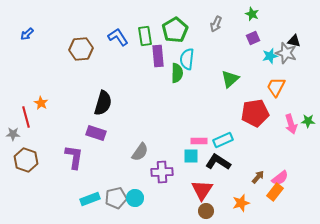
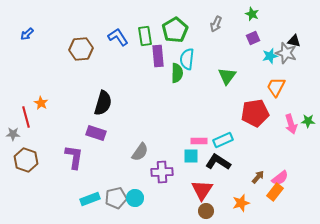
green triangle at (230, 79): moved 3 px left, 3 px up; rotated 12 degrees counterclockwise
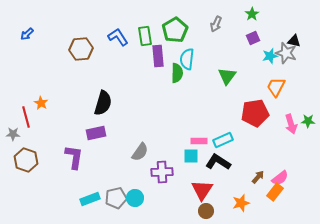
green star at (252, 14): rotated 16 degrees clockwise
purple rectangle at (96, 133): rotated 30 degrees counterclockwise
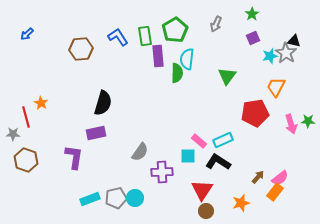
gray star at (286, 53): rotated 15 degrees clockwise
pink rectangle at (199, 141): rotated 42 degrees clockwise
cyan square at (191, 156): moved 3 px left
